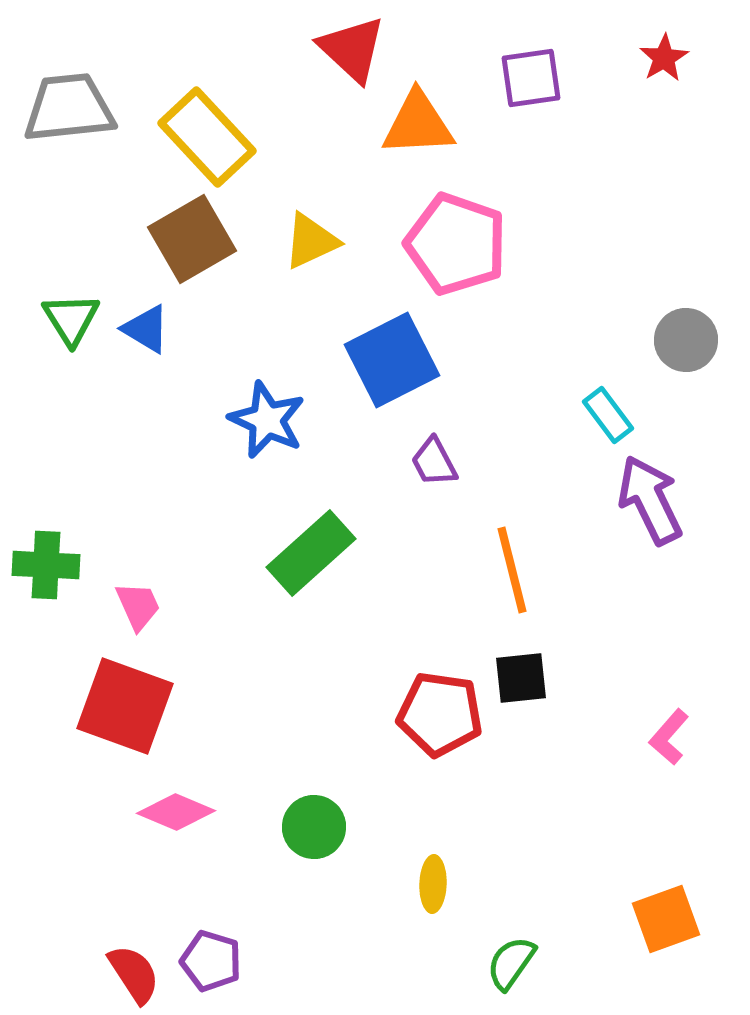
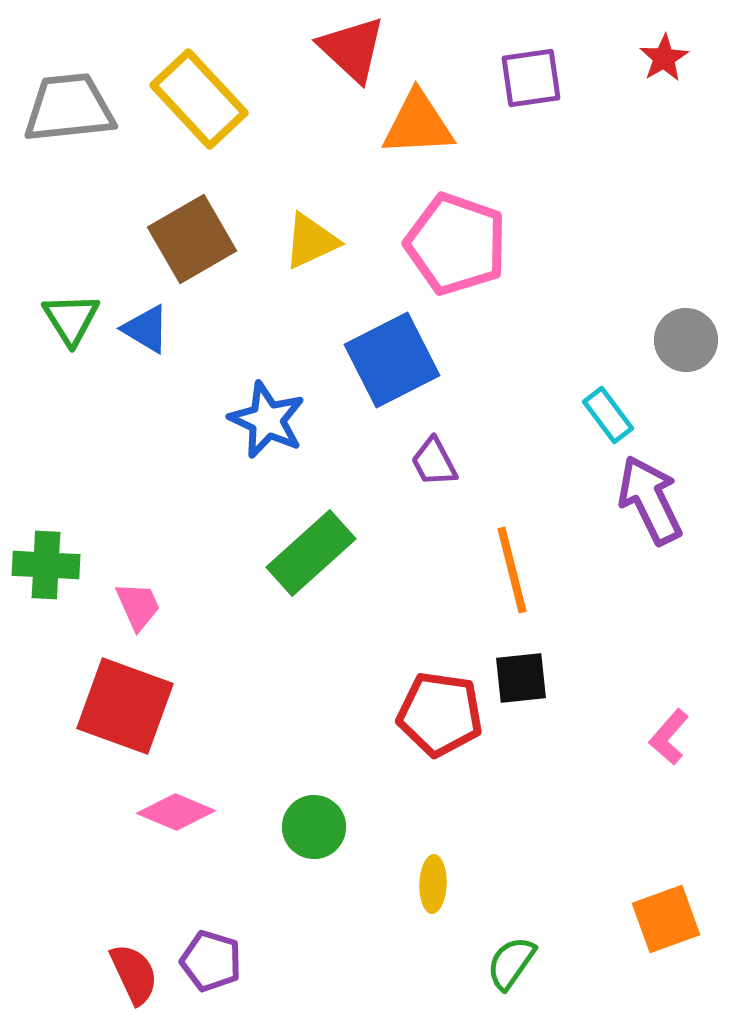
yellow rectangle: moved 8 px left, 38 px up
red semicircle: rotated 8 degrees clockwise
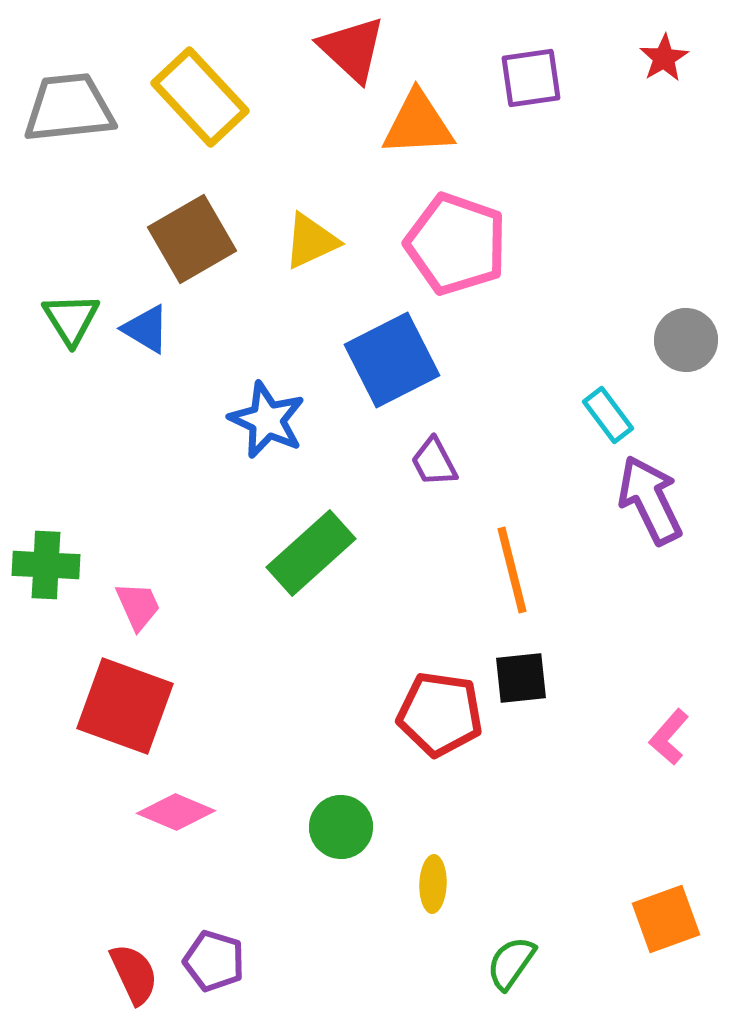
yellow rectangle: moved 1 px right, 2 px up
green circle: moved 27 px right
purple pentagon: moved 3 px right
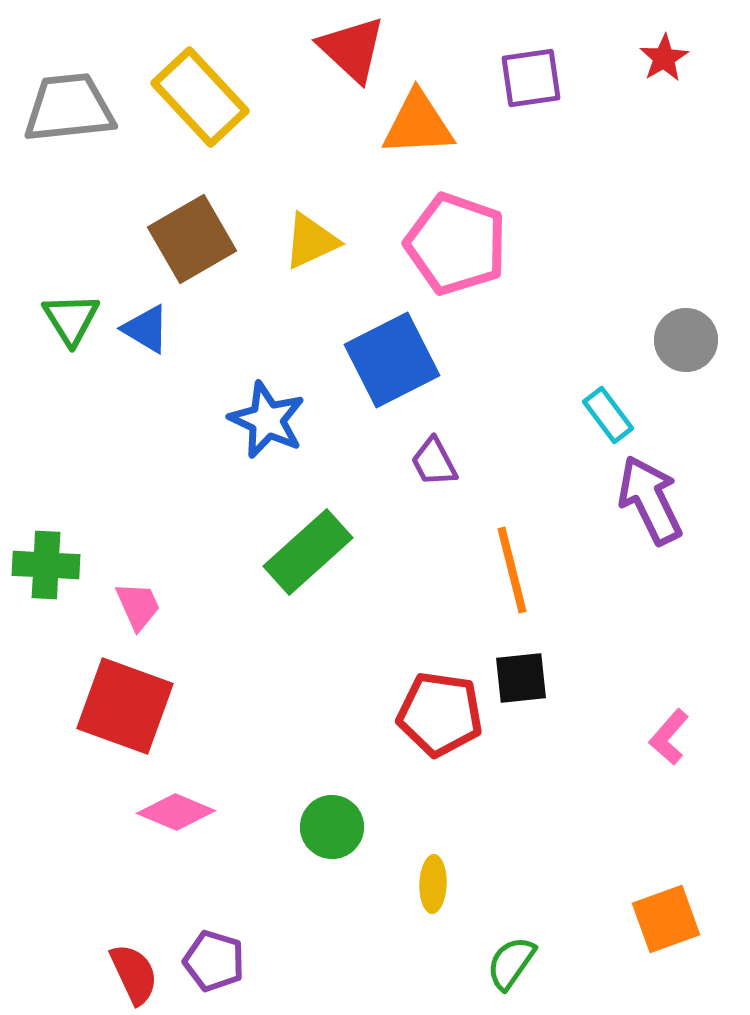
green rectangle: moved 3 px left, 1 px up
green circle: moved 9 px left
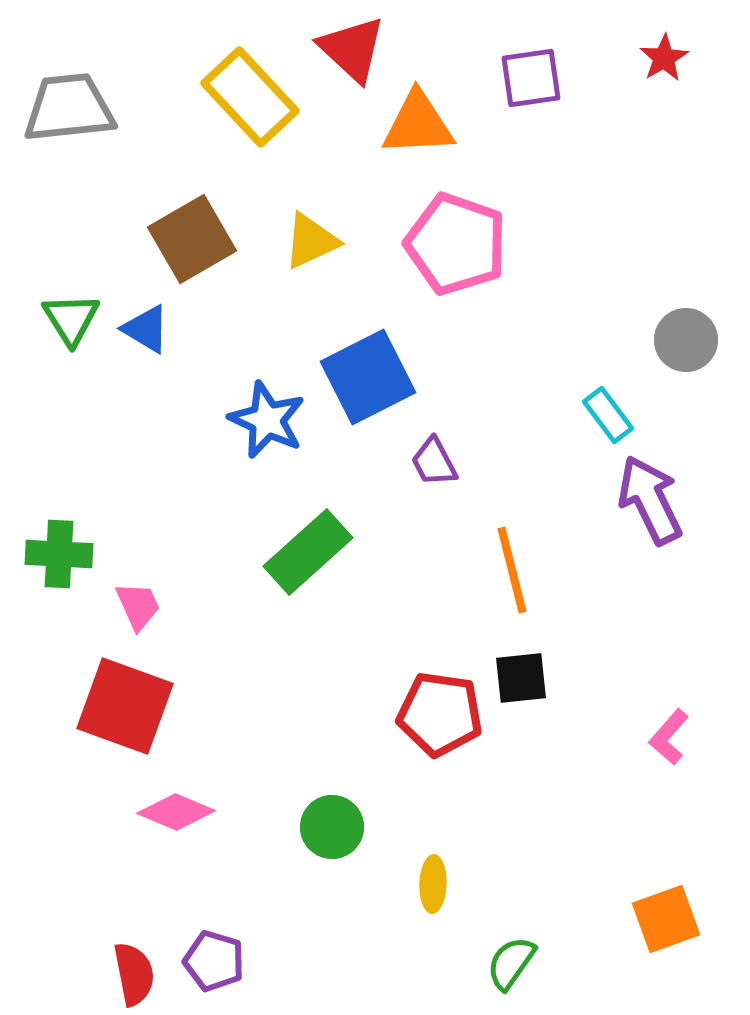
yellow rectangle: moved 50 px right
blue square: moved 24 px left, 17 px down
green cross: moved 13 px right, 11 px up
red semicircle: rotated 14 degrees clockwise
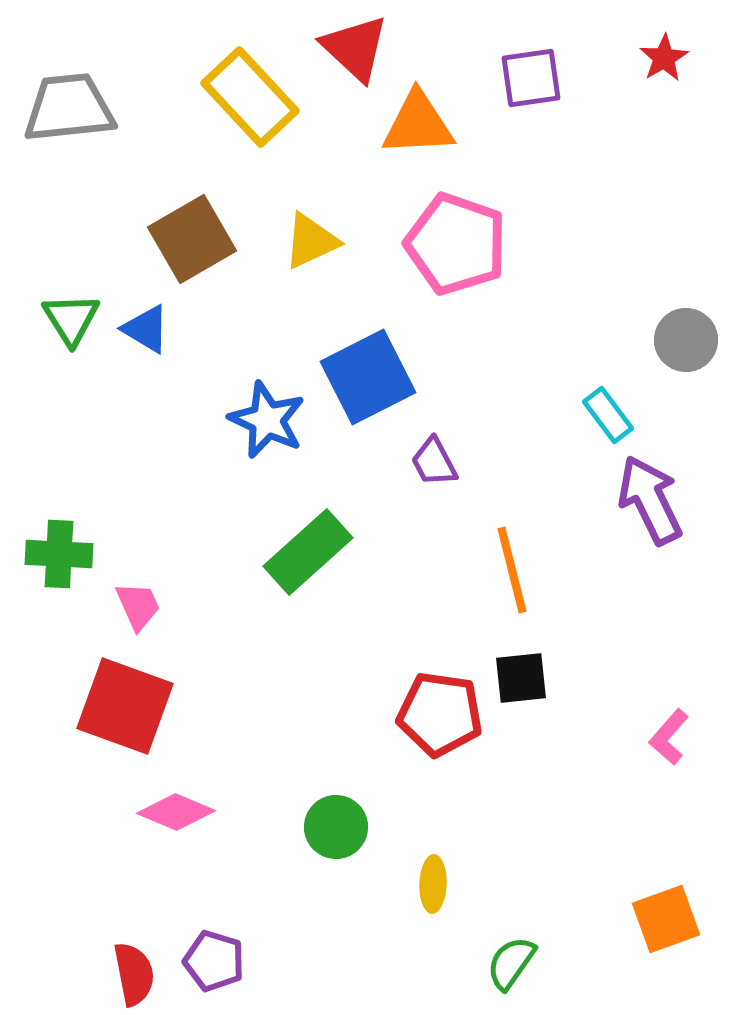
red triangle: moved 3 px right, 1 px up
green circle: moved 4 px right
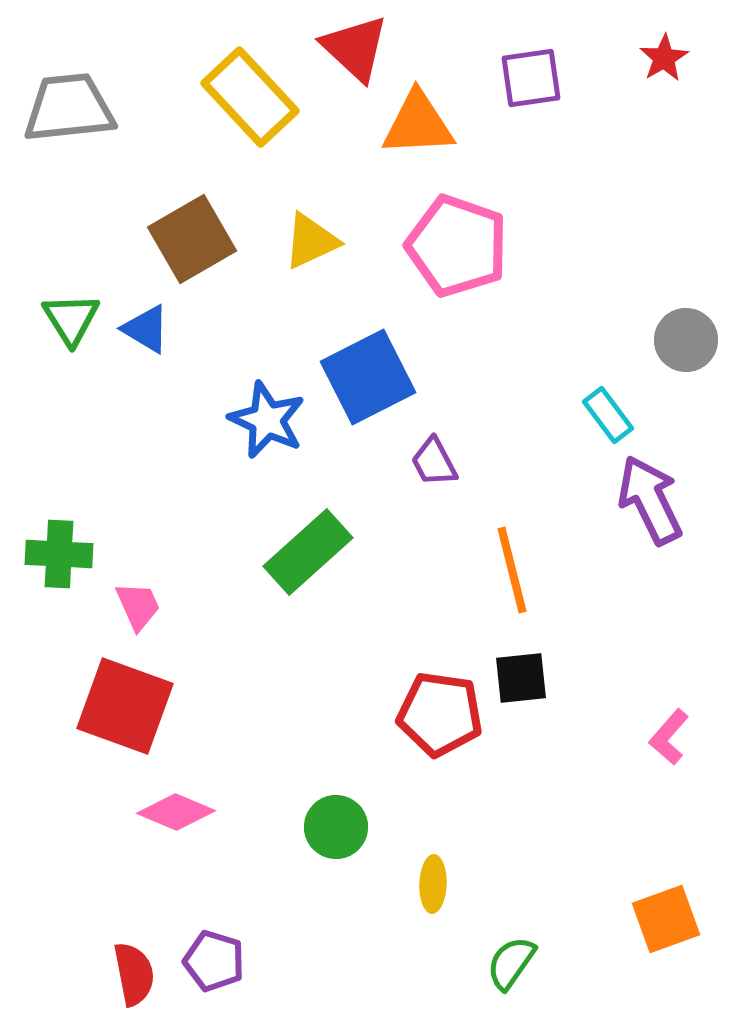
pink pentagon: moved 1 px right, 2 px down
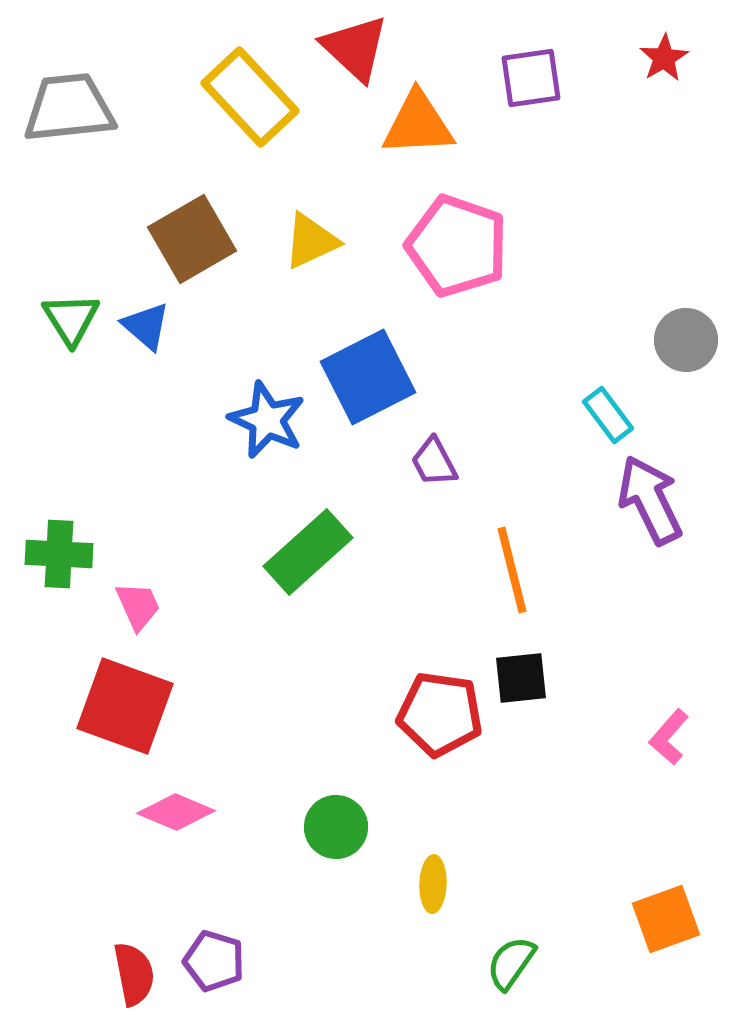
blue triangle: moved 3 px up; rotated 10 degrees clockwise
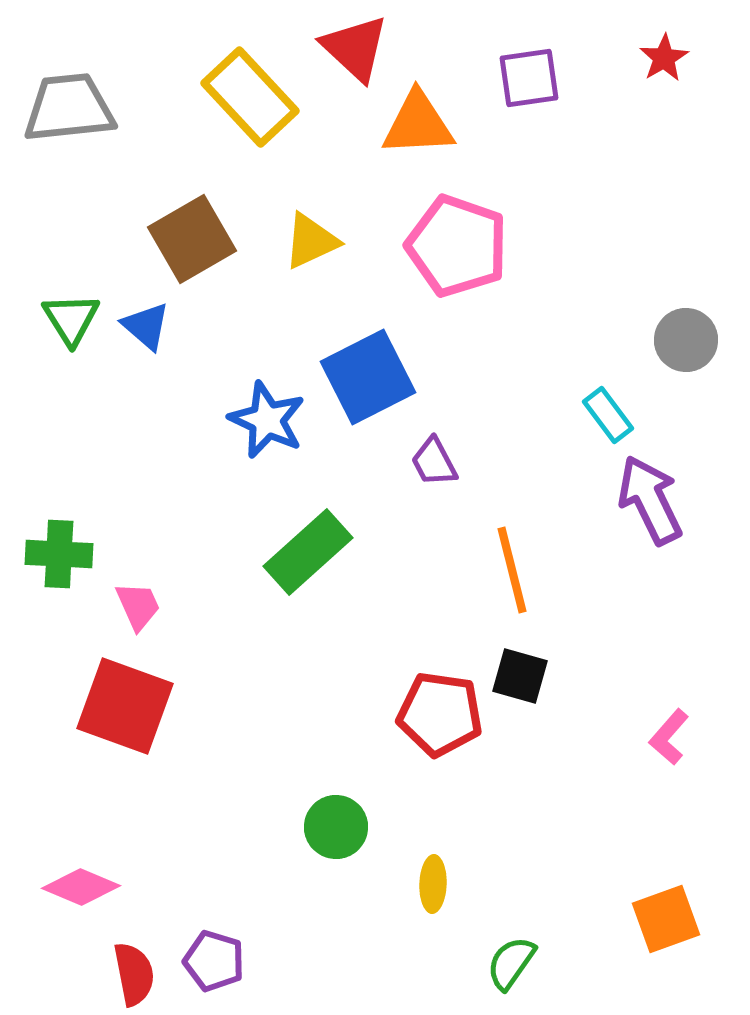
purple square: moved 2 px left
black square: moved 1 px left, 2 px up; rotated 22 degrees clockwise
pink diamond: moved 95 px left, 75 px down
